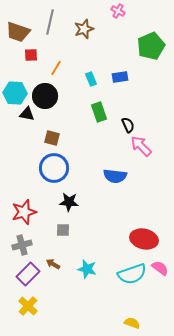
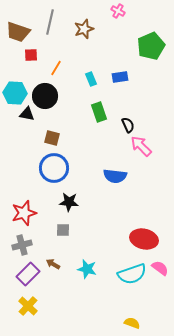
red star: moved 1 px down
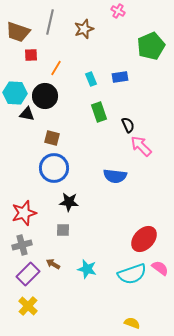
red ellipse: rotated 60 degrees counterclockwise
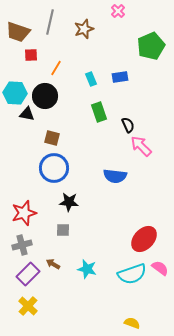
pink cross: rotated 16 degrees clockwise
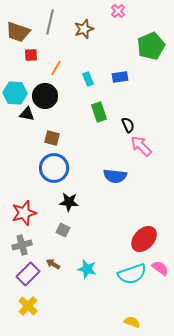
cyan rectangle: moved 3 px left
gray square: rotated 24 degrees clockwise
yellow semicircle: moved 1 px up
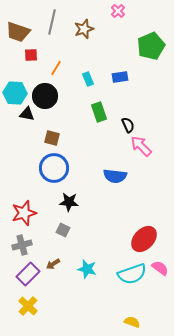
gray line: moved 2 px right
brown arrow: rotated 64 degrees counterclockwise
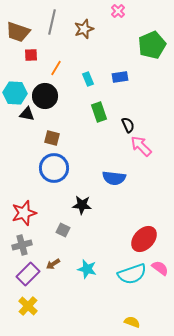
green pentagon: moved 1 px right, 1 px up
blue semicircle: moved 1 px left, 2 px down
black star: moved 13 px right, 3 px down
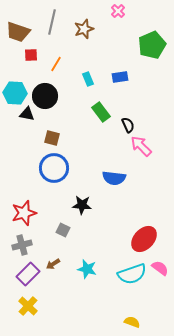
orange line: moved 4 px up
green rectangle: moved 2 px right; rotated 18 degrees counterclockwise
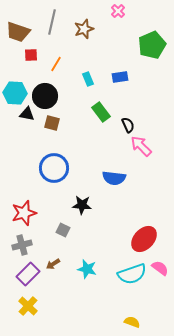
brown square: moved 15 px up
